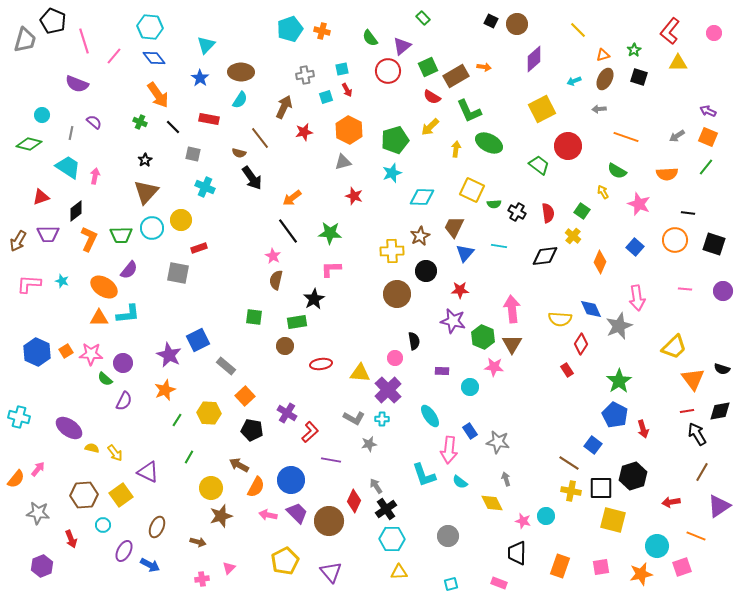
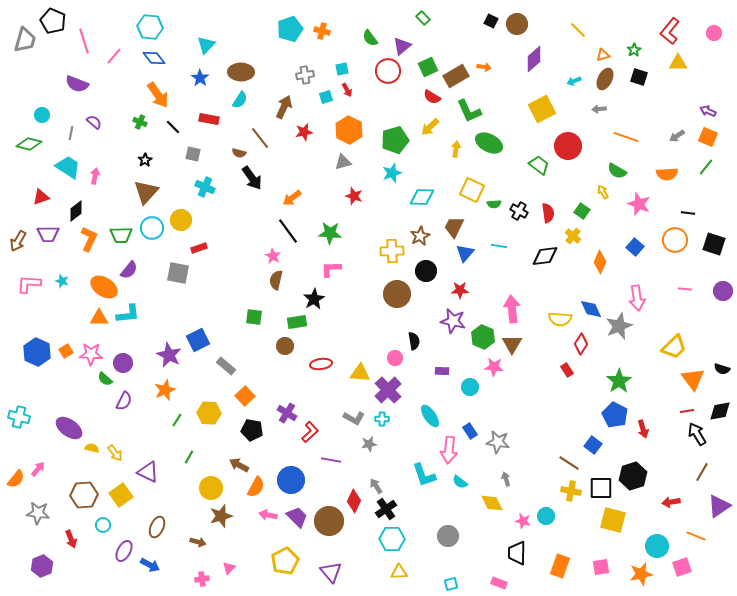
black cross at (517, 212): moved 2 px right, 1 px up
purple trapezoid at (297, 513): moved 4 px down
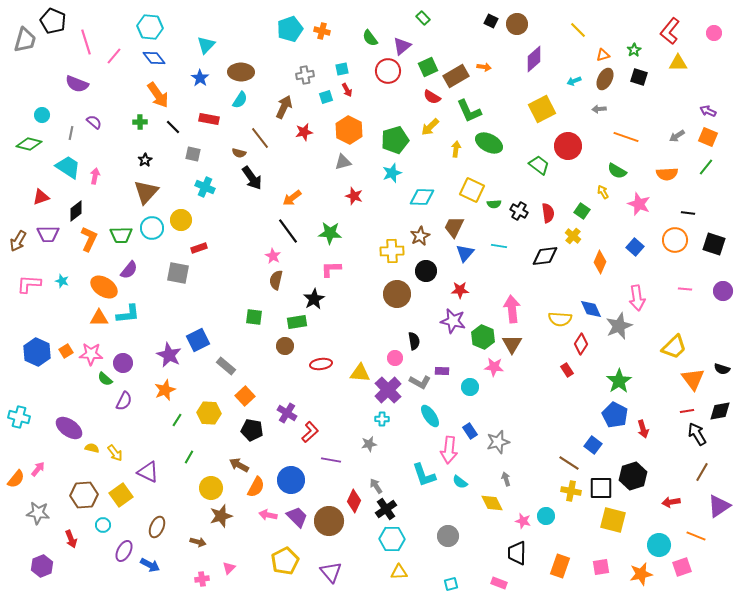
pink line at (84, 41): moved 2 px right, 1 px down
green cross at (140, 122): rotated 24 degrees counterclockwise
gray L-shape at (354, 418): moved 66 px right, 36 px up
gray star at (498, 442): rotated 25 degrees counterclockwise
cyan circle at (657, 546): moved 2 px right, 1 px up
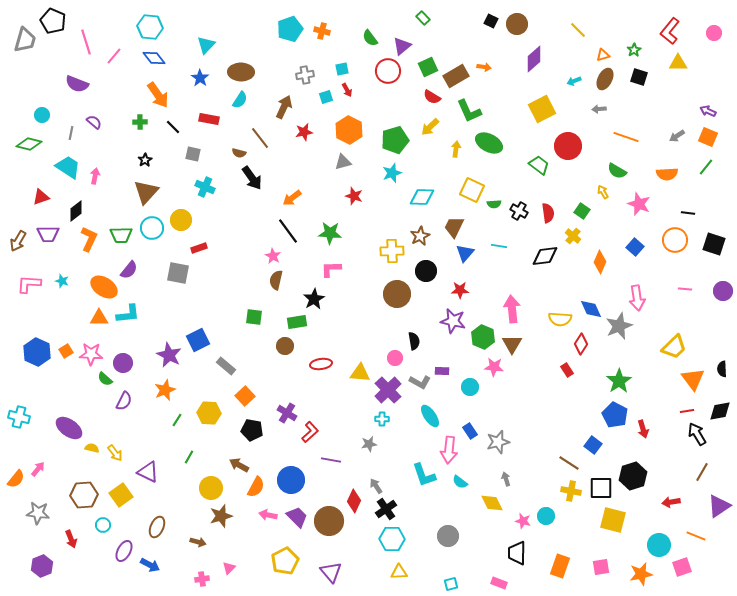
black semicircle at (722, 369): rotated 70 degrees clockwise
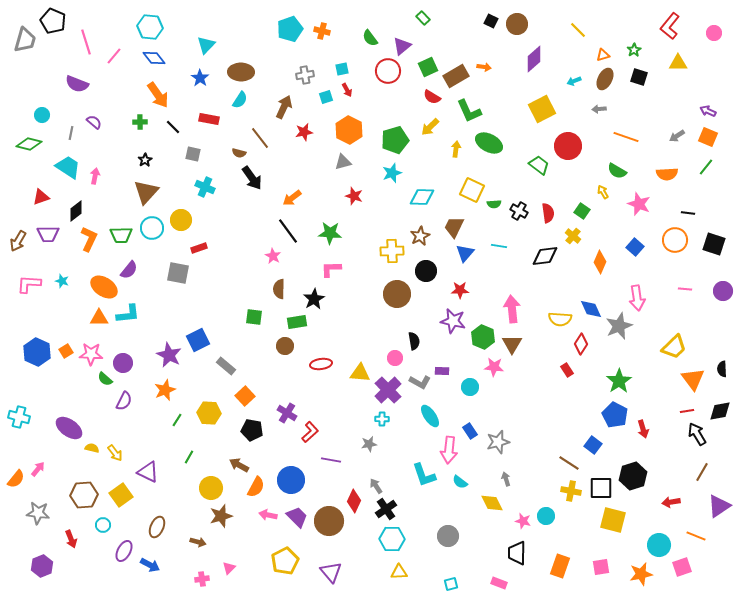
red L-shape at (670, 31): moved 5 px up
brown semicircle at (276, 280): moved 3 px right, 9 px down; rotated 12 degrees counterclockwise
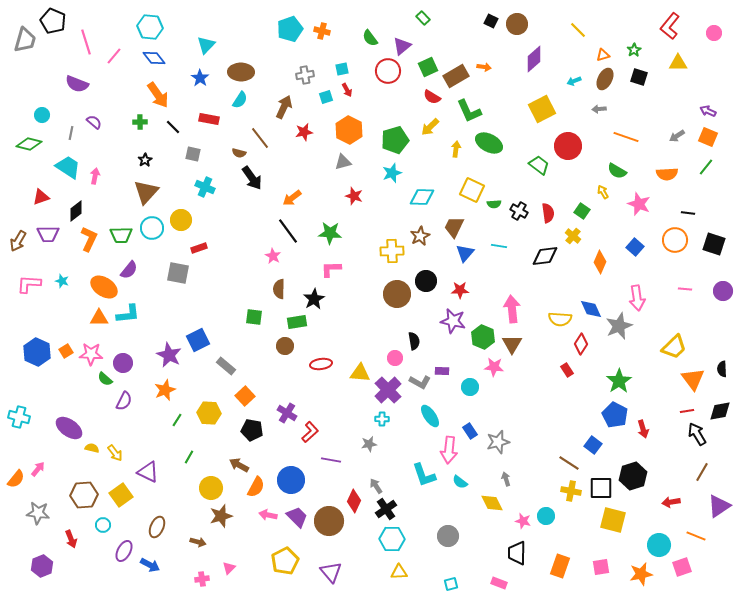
black circle at (426, 271): moved 10 px down
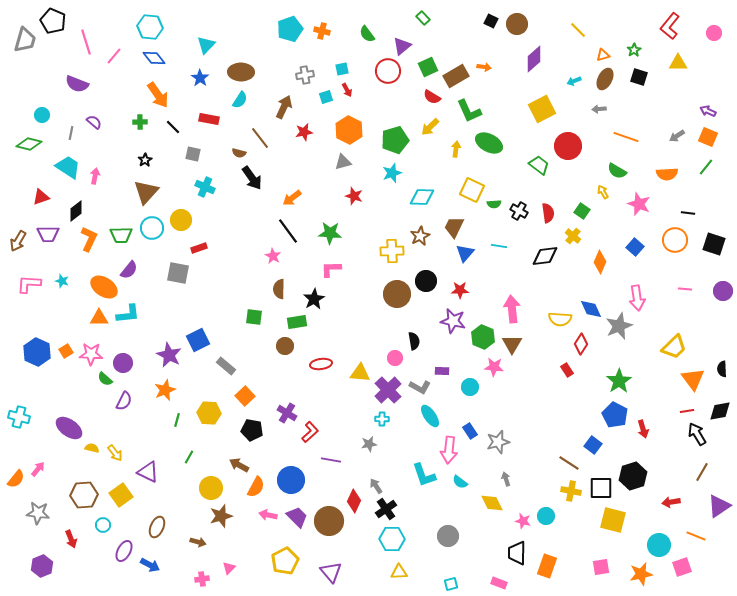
green semicircle at (370, 38): moved 3 px left, 4 px up
gray L-shape at (420, 382): moved 5 px down
green line at (177, 420): rotated 16 degrees counterclockwise
orange rectangle at (560, 566): moved 13 px left
